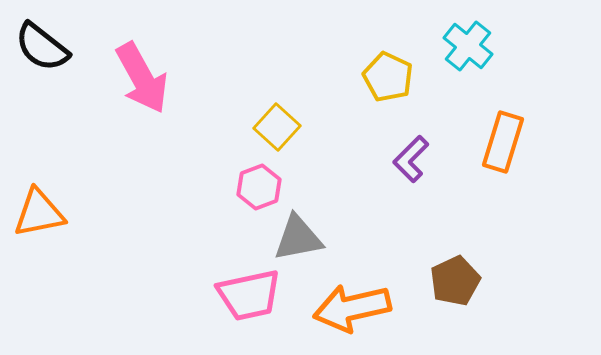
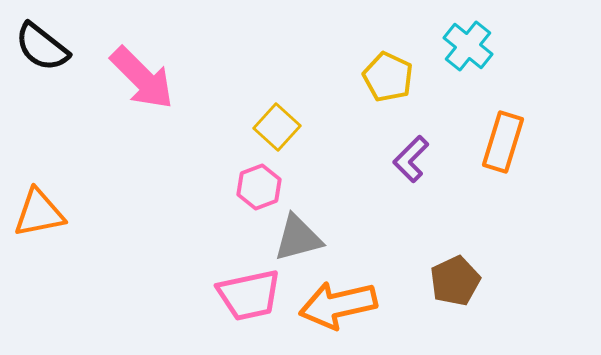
pink arrow: rotated 16 degrees counterclockwise
gray triangle: rotated 4 degrees counterclockwise
orange arrow: moved 14 px left, 3 px up
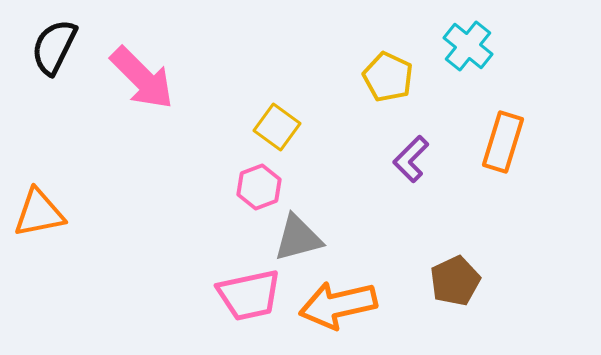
black semicircle: moved 12 px right; rotated 78 degrees clockwise
yellow square: rotated 6 degrees counterclockwise
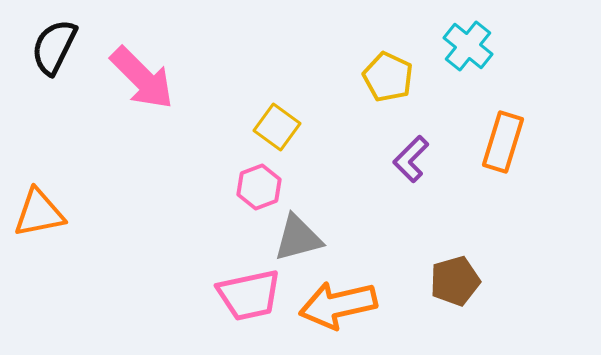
brown pentagon: rotated 9 degrees clockwise
